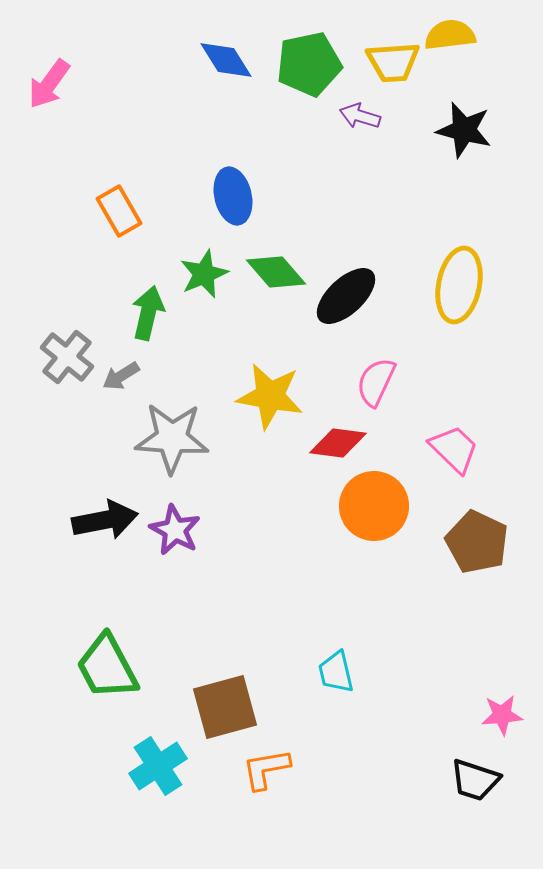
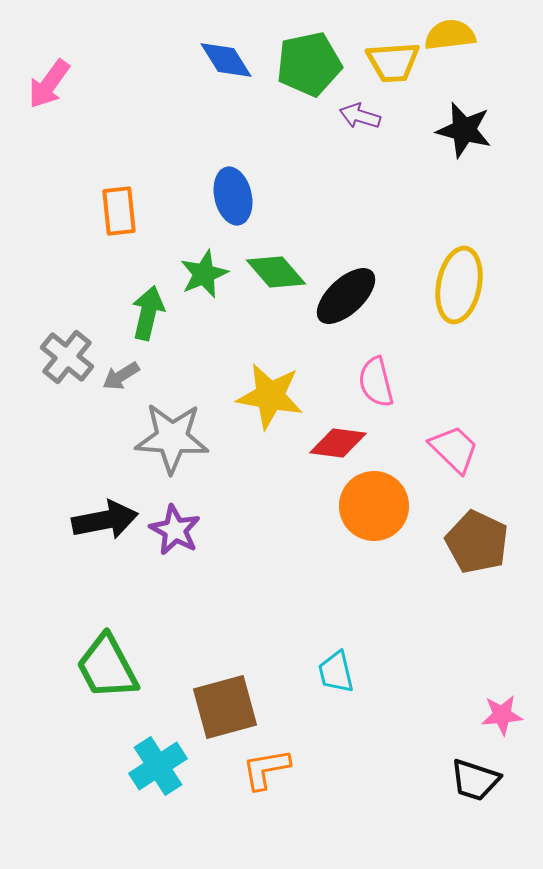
orange rectangle: rotated 24 degrees clockwise
pink semicircle: rotated 39 degrees counterclockwise
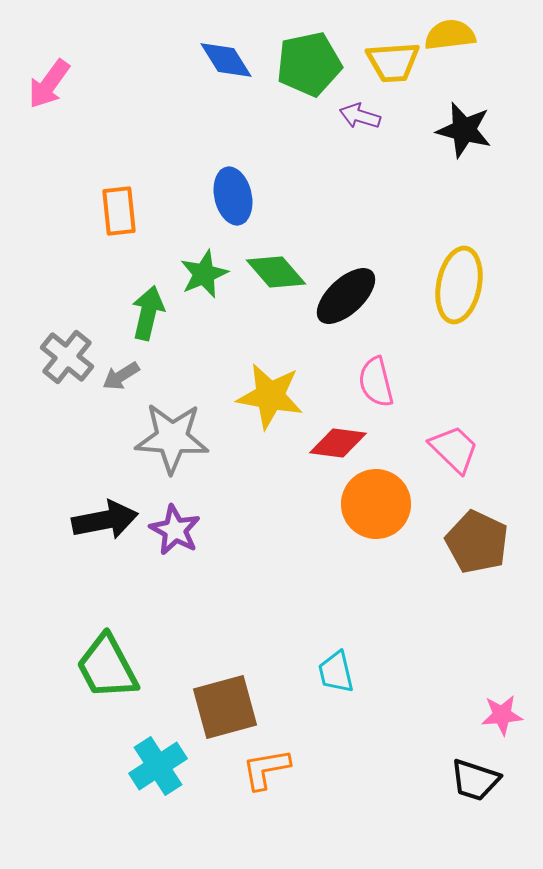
orange circle: moved 2 px right, 2 px up
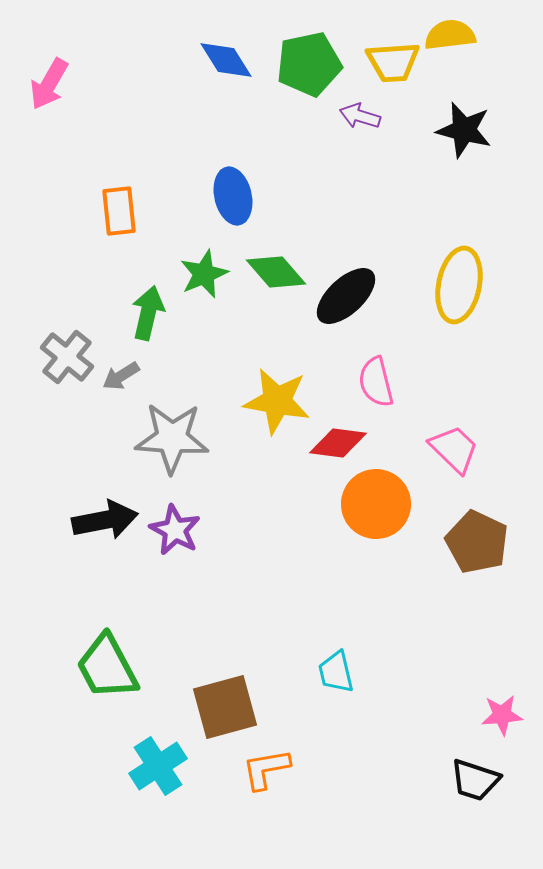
pink arrow: rotated 6 degrees counterclockwise
yellow star: moved 7 px right, 5 px down
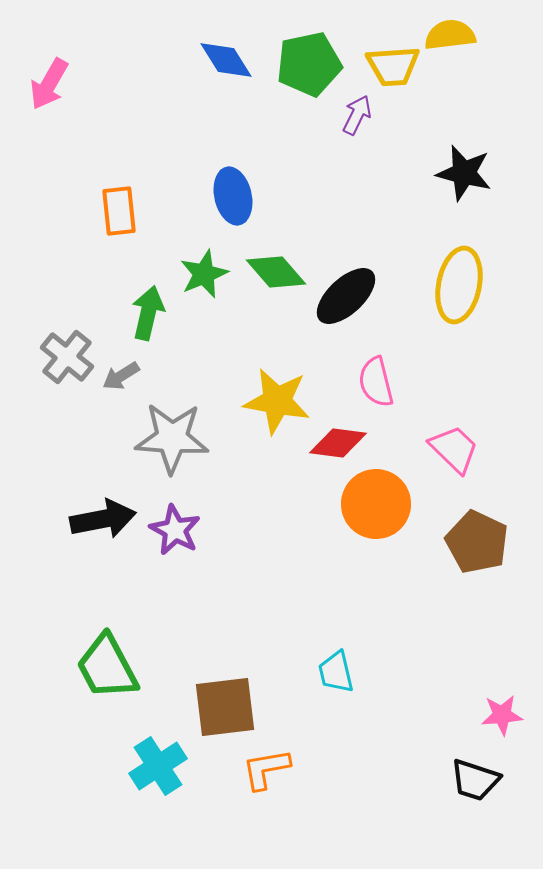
yellow trapezoid: moved 4 px down
purple arrow: moved 3 px left, 1 px up; rotated 99 degrees clockwise
black star: moved 43 px down
black arrow: moved 2 px left, 1 px up
brown square: rotated 8 degrees clockwise
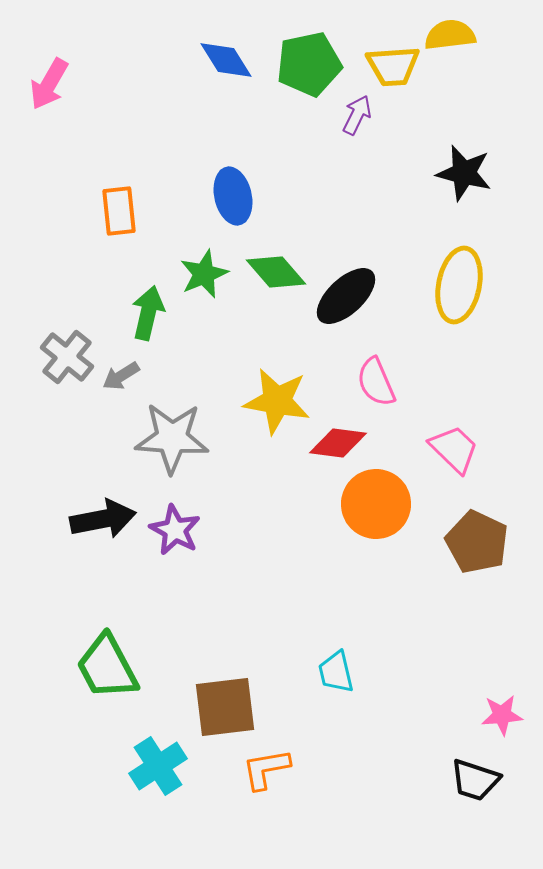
pink semicircle: rotated 9 degrees counterclockwise
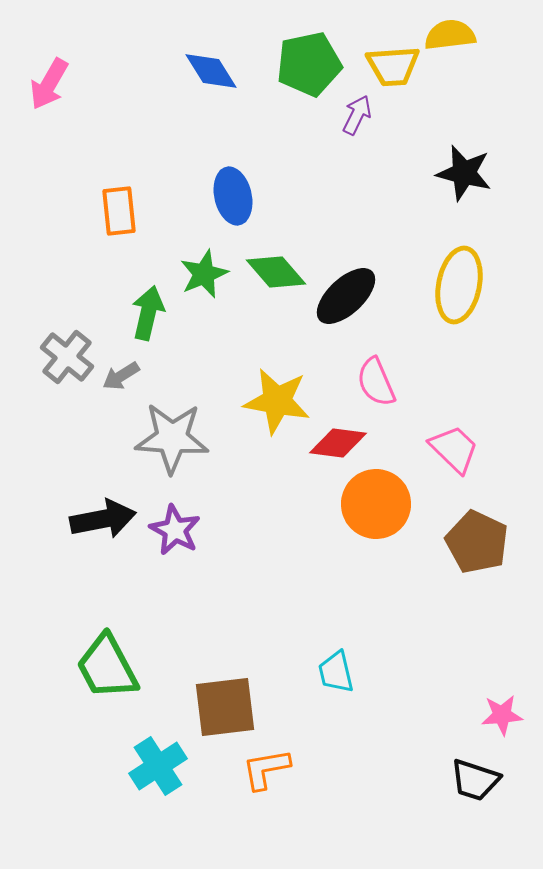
blue diamond: moved 15 px left, 11 px down
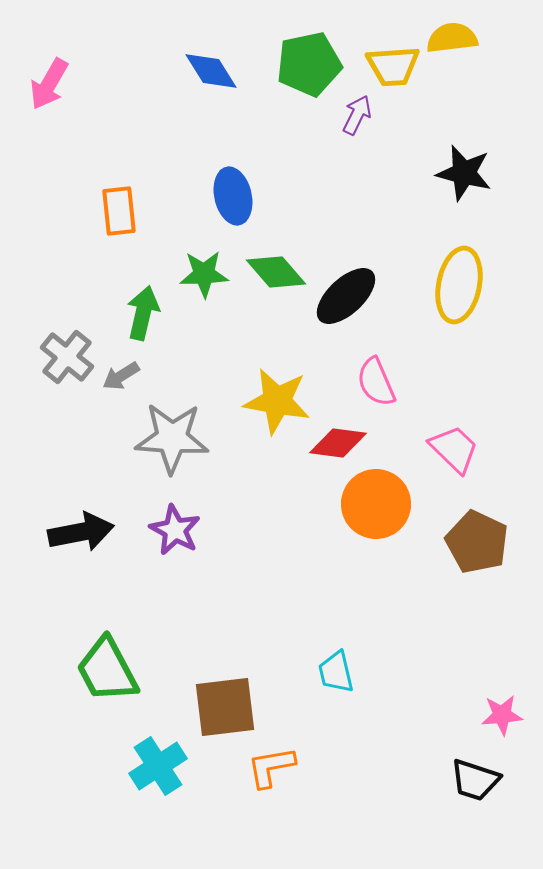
yellow semicircle: moved 2 px right, 3 px down
green star: rotated 21 degrees clockwise
green arrow: moved 5 px left
black arrow: moved 22 px left, 13 px down
green trapezoid: moved 3 px down
orange L-shape: moved 5 px right, 2 px up
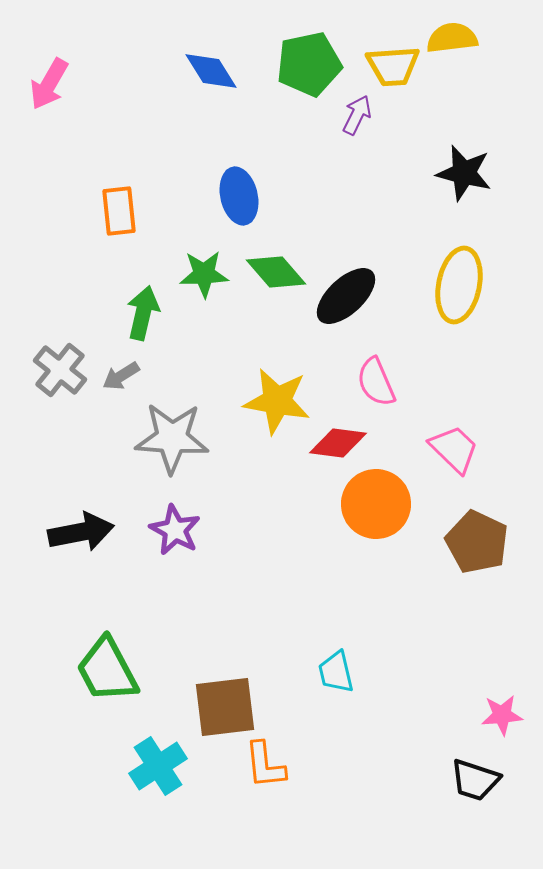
blue ellipse: moved 6 px right
gray cross: moved 7 px left, 13 px down
orange L-shape: moved 6 px left, 2 px up; rotated 86 degrees counterclockwise
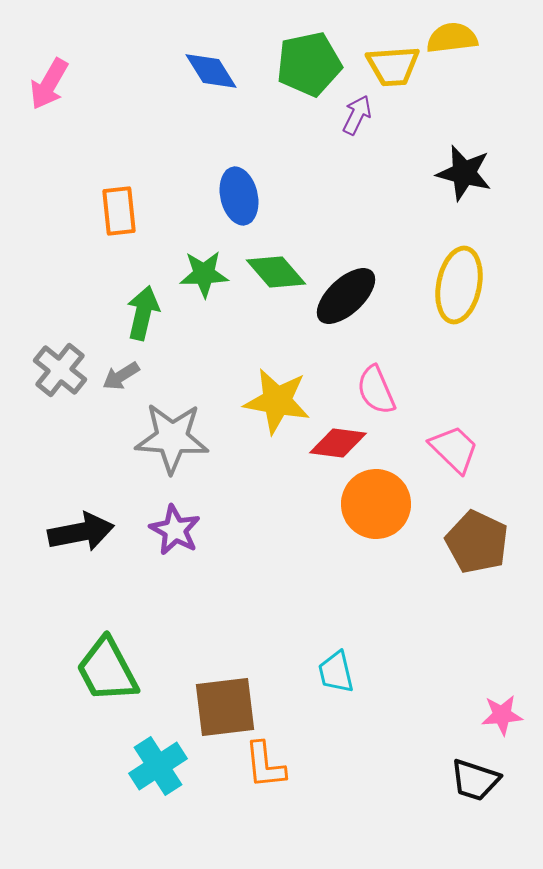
pink semicircle: moved 8 px down
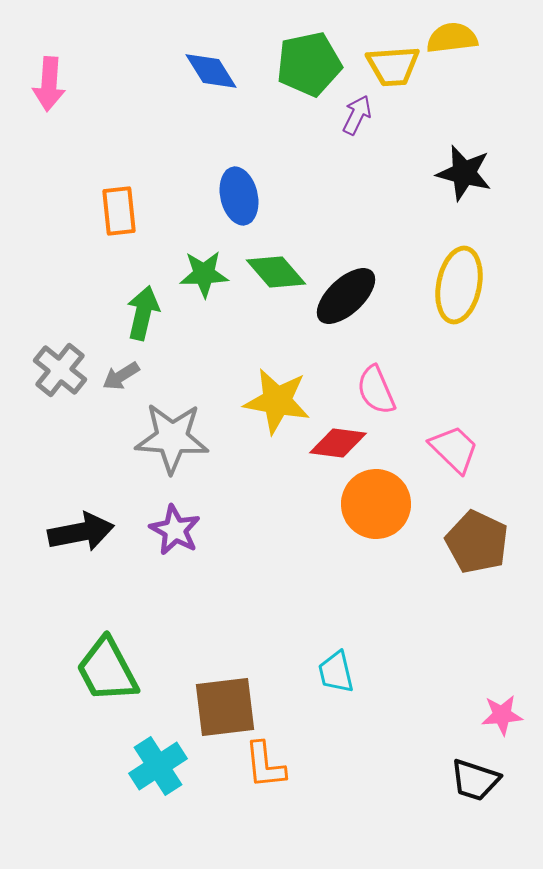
pink arrow: rotated 26 degrees counterclockwise
